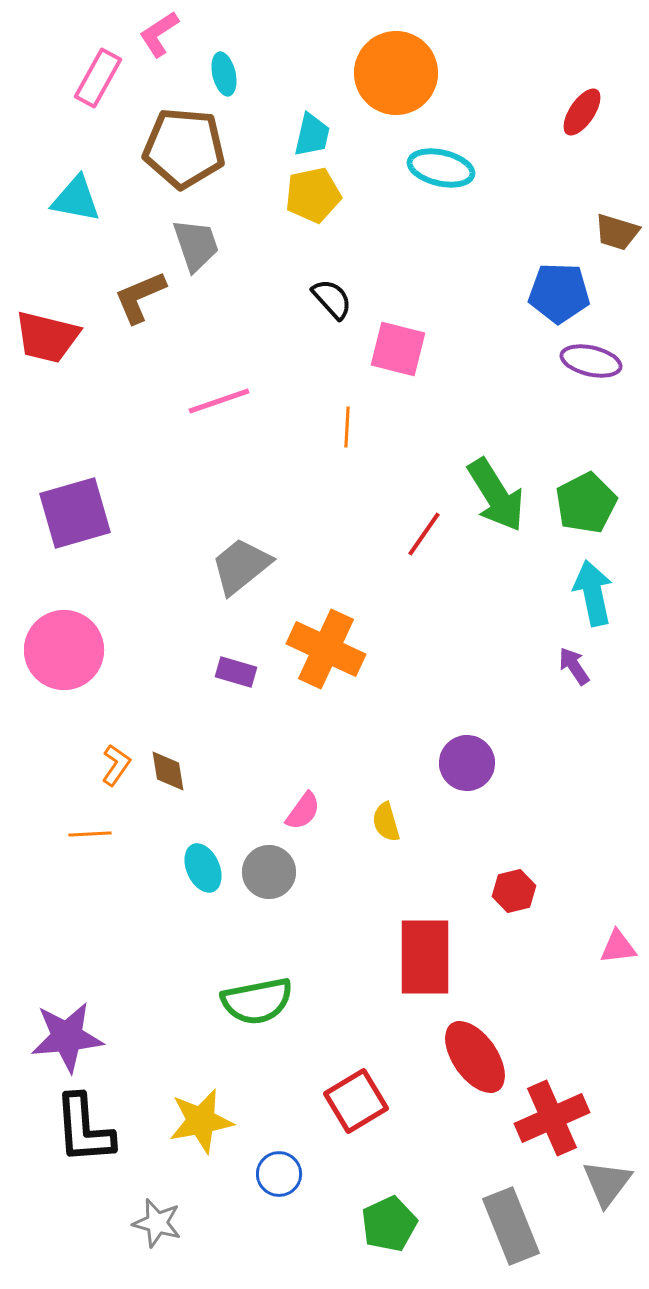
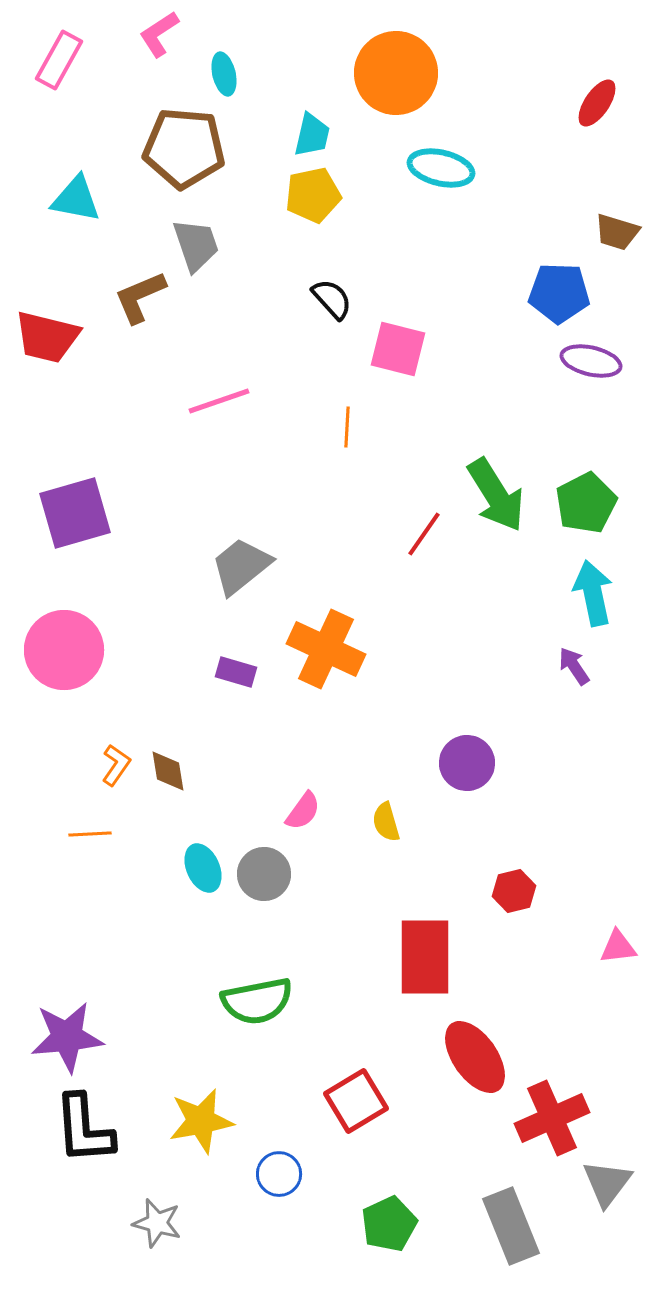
pink rectangle at (98, 78): moved 39 px left, 18 px up
red ellipse at (582, 112): moved 15 px right, 9 px up
gray circle at (269, 872): moved 5 px left, 2 px down
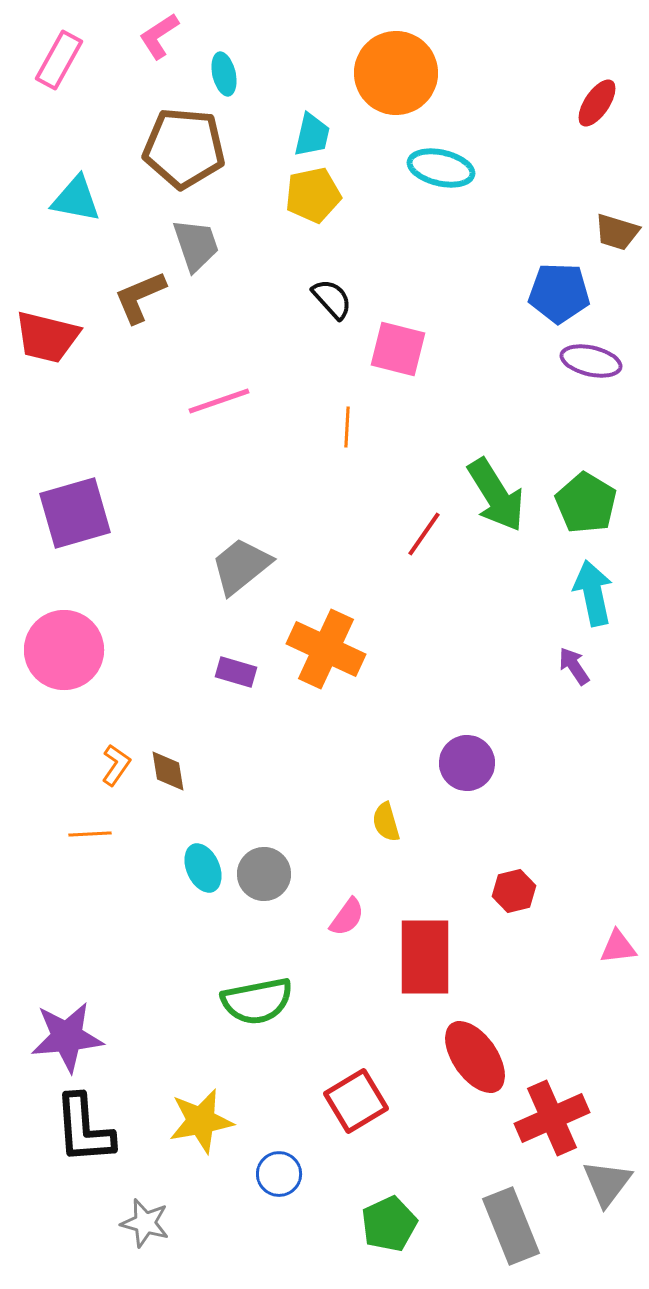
pink L-shape at (159, 34): moved 2 px down
green pentagon at (586, 503): rotated 14 degrees counterclockwise
pink semicircle at (303, 811): moved 44 px right, 106 px down
gray star at (157, 1223): moved 12 px left
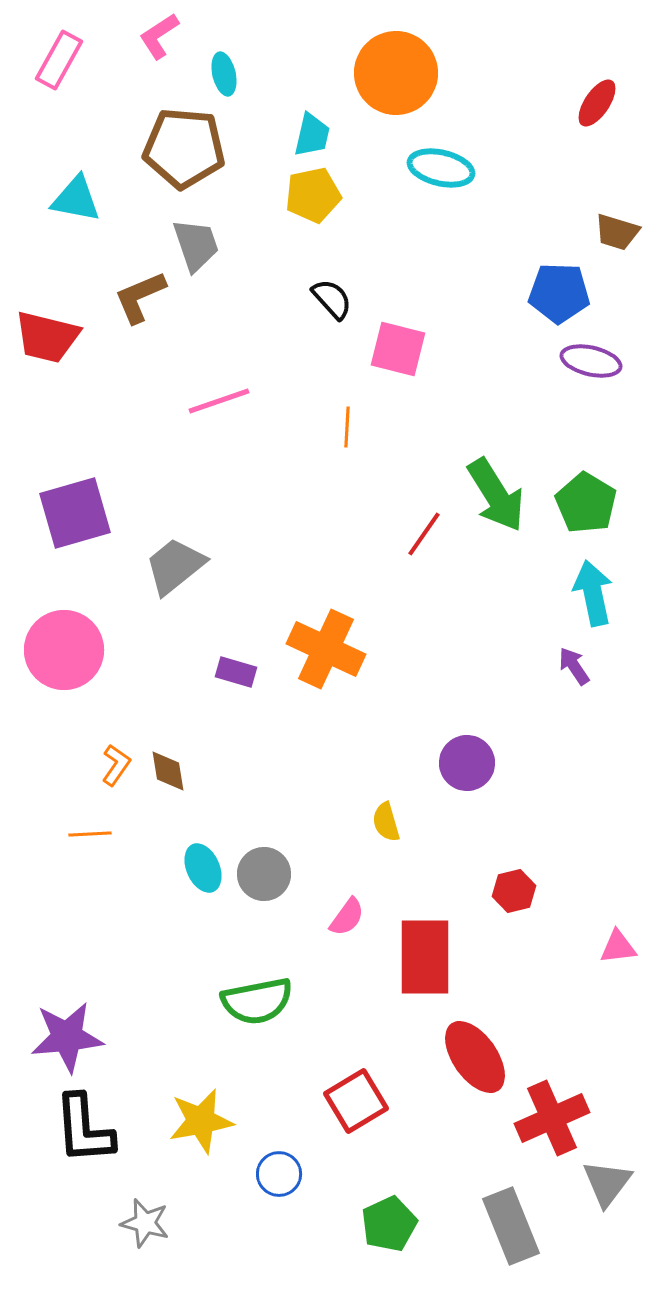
gray trapezoid at (241, 566): moved 66 px left
